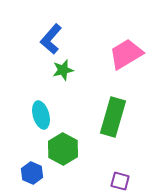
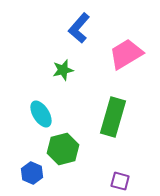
blue L-shape: moved 28 px right, 11 px up
cyan ellipse: moved 1 px up; rotated 16 degrees counterclockwise
green hexagon: rotated 16 degrees clockwise
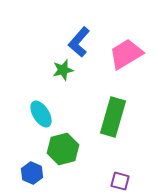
blue L-shape: moved 14 px down
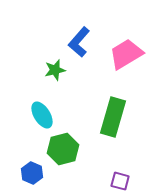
green star: moved 8 px left
cyan ellipse: moved 1 px right, 1 px down
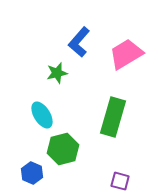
green star: moved 2 px right, 3 px down
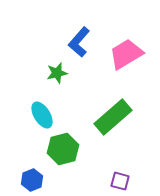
green rectangle: rotated 33 degrees clockwise
blue hexagon: moved 7 px down; rotated 15 degrees clockwise
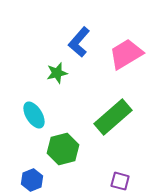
cyan ellipse: moved 8 px left
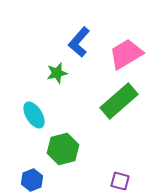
green rectangle: moved 6 px right, 16 px up
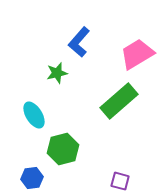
pink trapezoid: moved 11 px right
blue hexagon: moved 2 px up; rotated 15 degrees clockwise
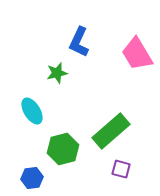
blue L-shape: rotated 16 degrees counterclockwise
pink trapezoid: rotated 90 degrees counterclockwise
green rectangle: moved 8 px left, 30 px down
cyan ellipse: moved 2 px left, 4 px up
purple square: moved 1 px right, 12 px up
